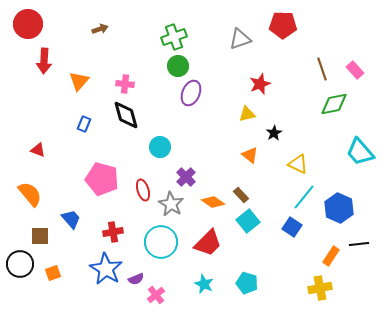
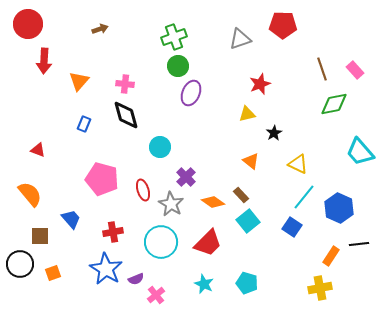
orange triangle at (250, 155): moved 1 px right, 6 px down
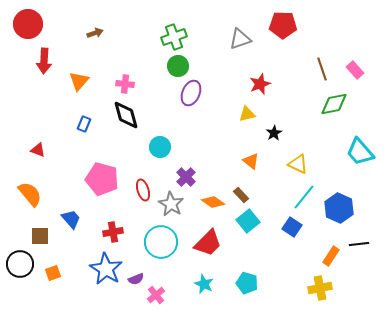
brown arrow at (100, 29): moved 5 px left, 4 px down
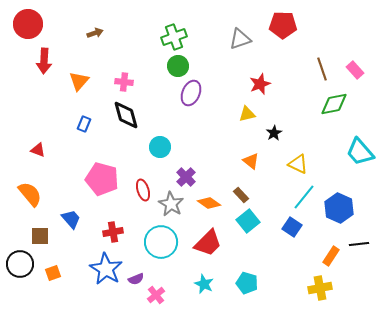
pink cross at (125, 84): moved 1 px left, 2 px up
orange diamond at (213, 202): moved 4 px left, 1 px down
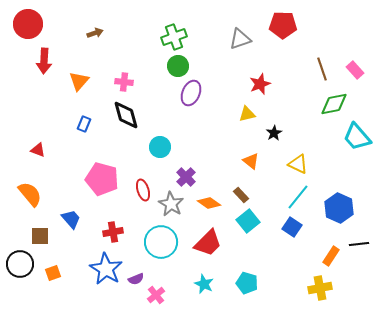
cyan trapezoid at (360, 152): moved 3 px left, 15 px up
cyan line at (304, 197): moved 6 px left
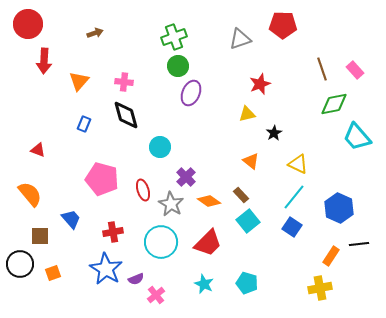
cyan line at (298, 197): moved 4 px left
orange diamond at (209, 203): moved 2 px up
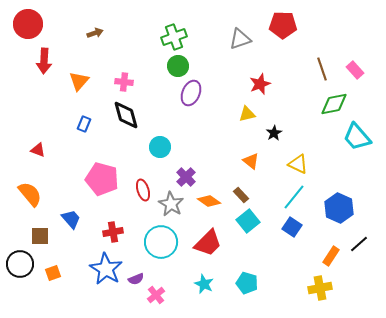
black line at (359, 244): rotated 36 degrees counterclockwise
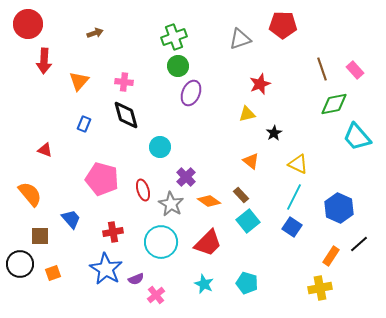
red triangle at (38, 150): moved 7 px right
cyan line at (294, 197): rotated 12 degrees counterclockwise
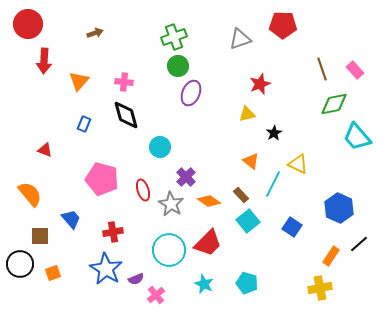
cyan line at (294, 197): moved 21 px left, 13 px up
cyan circle at (161, 242): moved 8 px right, 8 px down
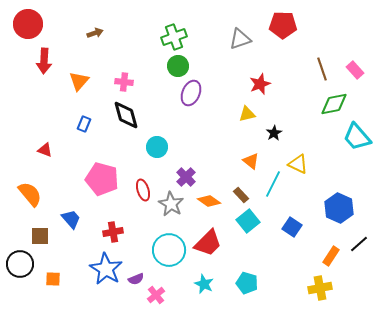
cyan circle at (160, 147): moved 3 px left
orange square at (53, 273): moved 6 px down; rotated 21 degrees clockwise
